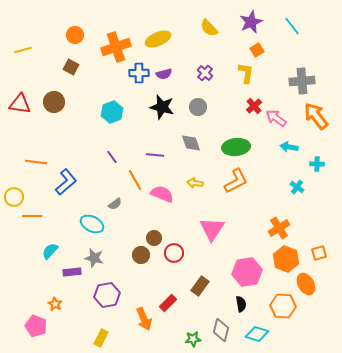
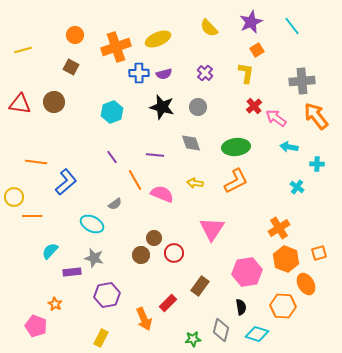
black semicircle at (241, 304): moved 3 px down
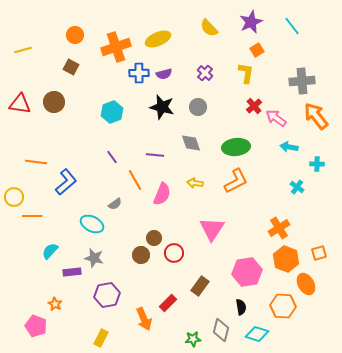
pink semicircle at (162, 194): rotated 90 degrees clockwise
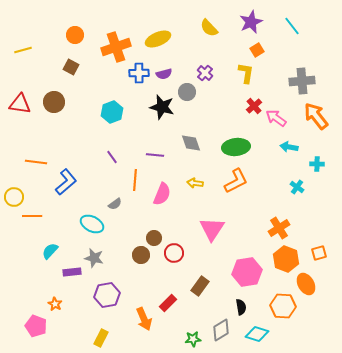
gray circle at (198, 107): moved 11 px left, 15 px up
orange line at (135, 180): rotated 35 degrees clockwise
gray diamond at (221, 330): rotated 45 degrees clockwise
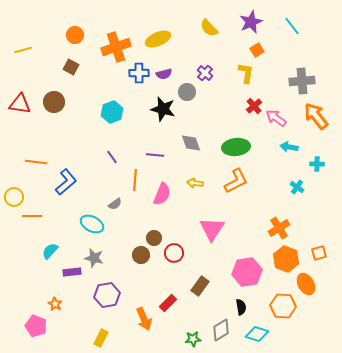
black star at (162, 107): moved 1 px right, 2 px down
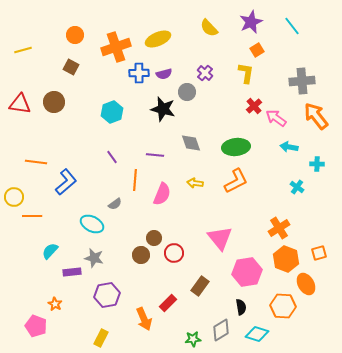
pink triangle at (212, 229): moved 8 px right, 9 px down; rotated 12 degrees counterclockwise
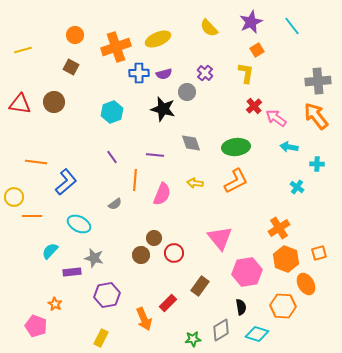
gray cross at (302, 81): moved 16 px right
cyan ellipse at (92, 224): moved 13 px left
